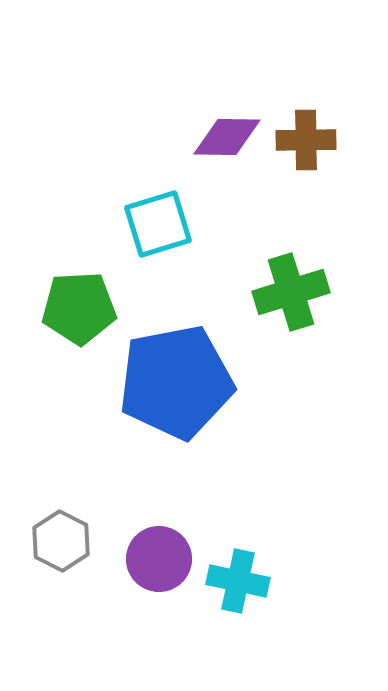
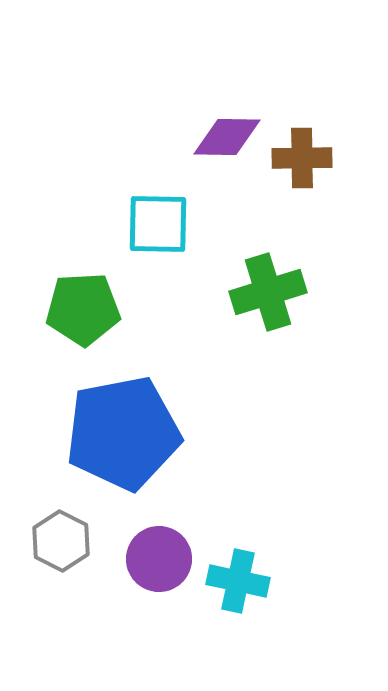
brown cross: moved 4 px left, 18 px down
cyan square: rotated 18 degrees clockwise
green cross: moved 23 px left
green pentagon: moved 4 px right, 1 px down
blue pentagon: moved 53 px left, 51 px down
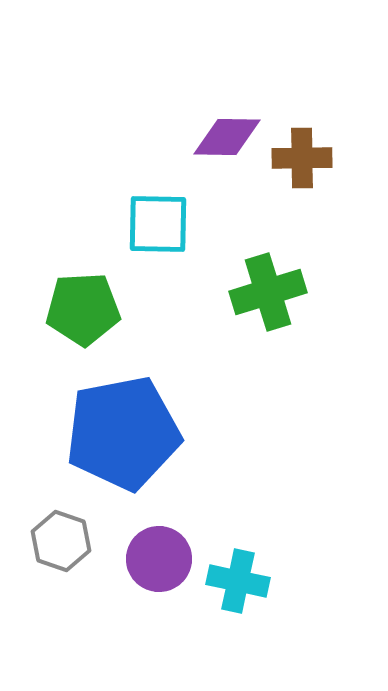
gray hexagon: rotated 8 degrees counterclockwise
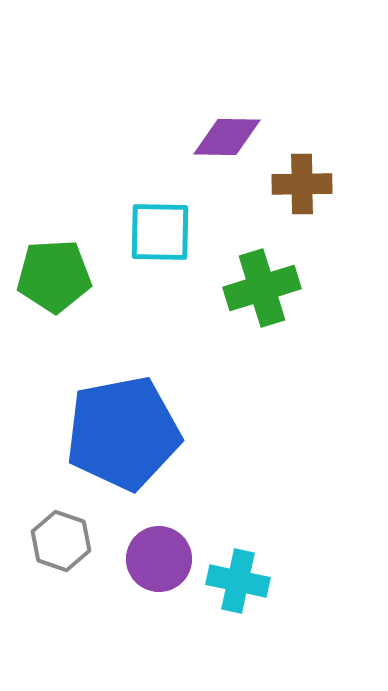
brown cross: moved 26 px down
cyan square: moved 2 px right, 8 px down
green cross: moved 6 px left, 4 px up
green pentagon: moved 29 px left, 33 px up
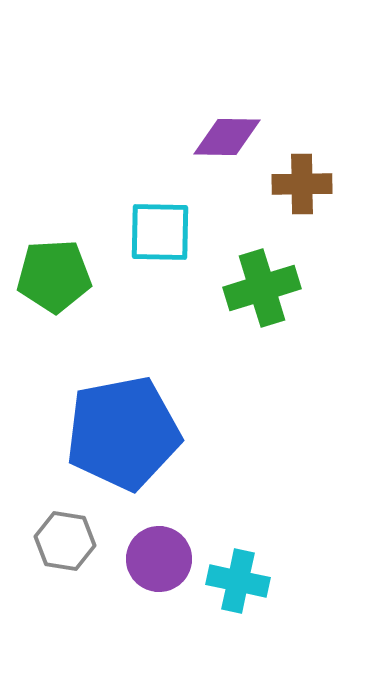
gray hexagon: moved 4 px right; rotated 10 degrees counterclockwise
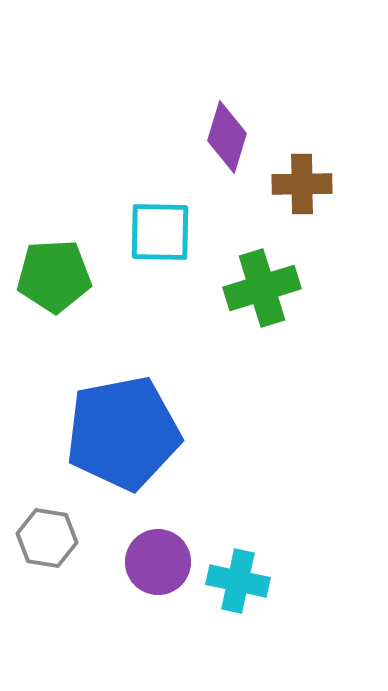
purple diamond: rotated 74 degrees counterclockwise
gray hexagon: moved 18 px left, 3 px up
purple circle: moved 1 px left, 3 px down
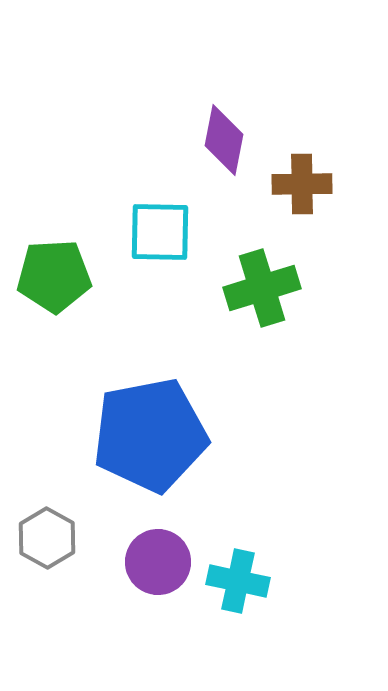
purple diamond: moved 3 px left, 3 px down; rotated 6 degrees counterclockwise
blue pentagon: moved 27 px right, 2 px down
gray hexagon: rotated 20 degrees clockwise
